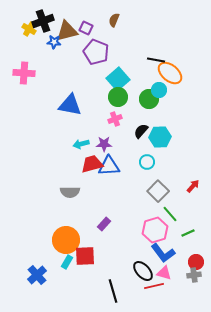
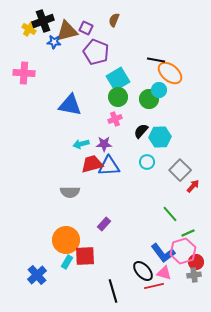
cyan square at (118, 79): rotated 10 degrees clockwise
gray square at (158, 191): moved 22 px right, 21 px up
pink hexagon at (155, 230): moved 28 px right, 21 px down
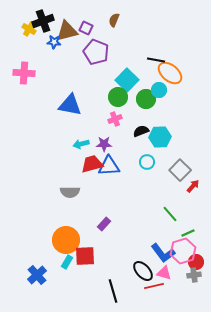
cyan square at (118, 79): moved 9 px right, 1 px down; rotated 15 degrees counterclockwise
green circle at (149, 99): moved 3 px left
black semicircle at (141, 131): rotated 28 degrees clockwise
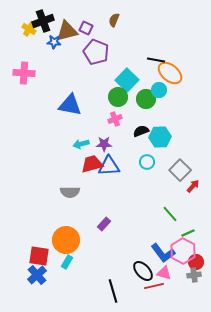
pink hexagon at (183, 251): rotated 15 degrees counterclockwise
red square at (85, 256): moved 46 px left; rotated 10 degrees clockwise
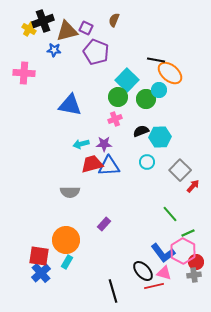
blue star at (54, 42): moved 8 px down
blue cross at (37, 275): moved 4 px right, 2 px up
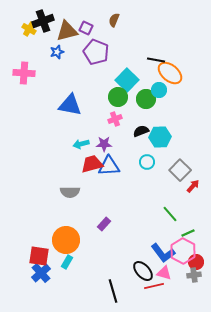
blue star at (54, 50): moved 3 px right, 2 px down; rotated 24 degrees counterclockwise
